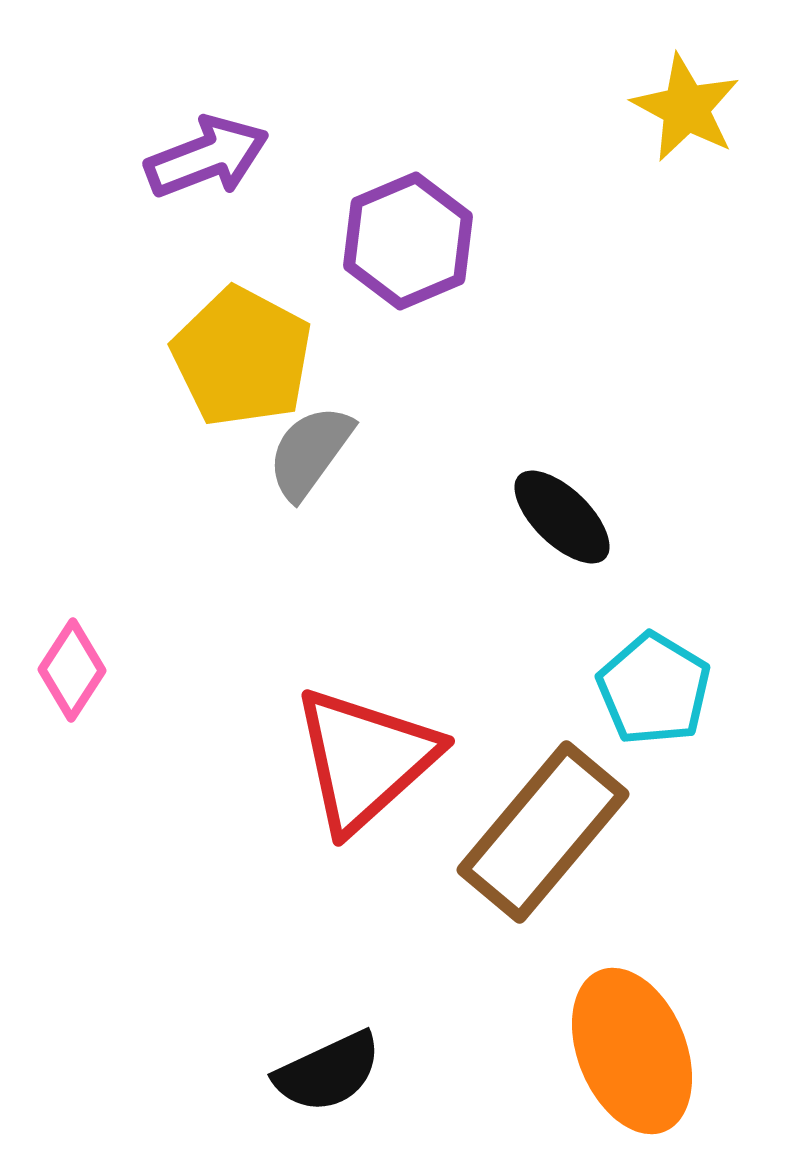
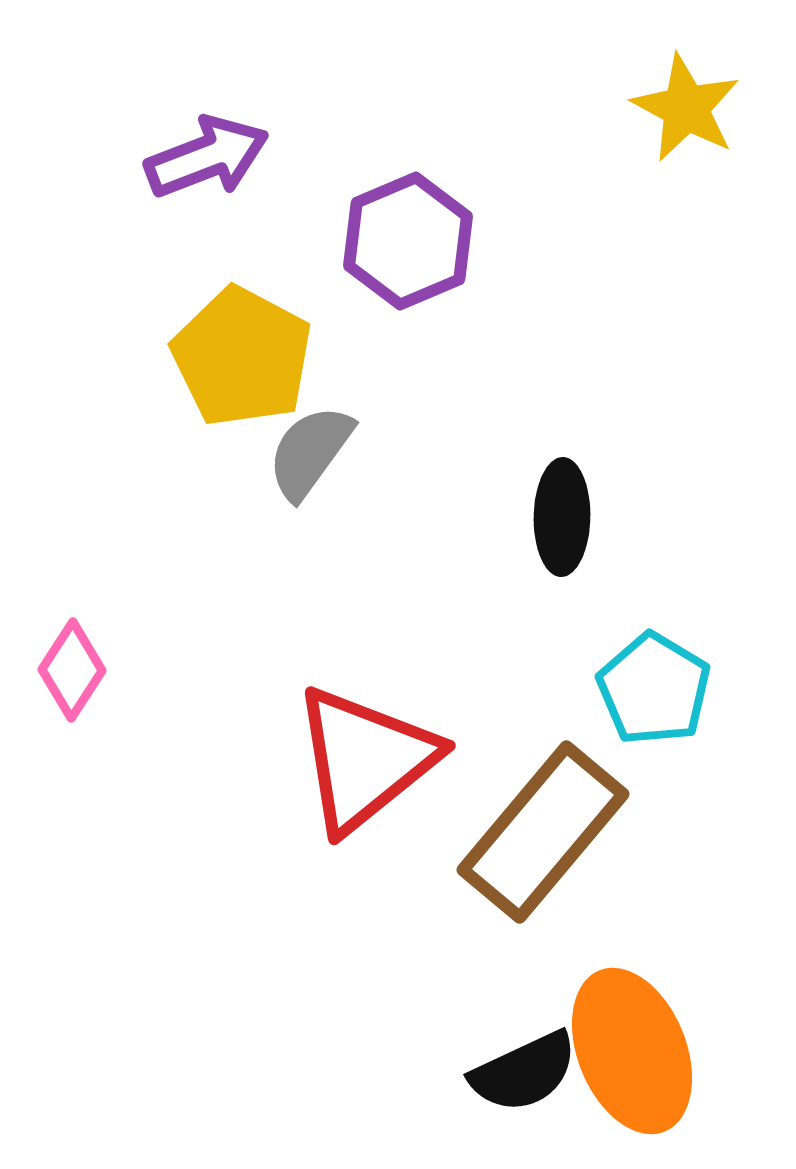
black ellipse: rotated 47 degrees clockwise
red triangle: rotated 3 degrees clockwise
black semicircle: moved 196 px right
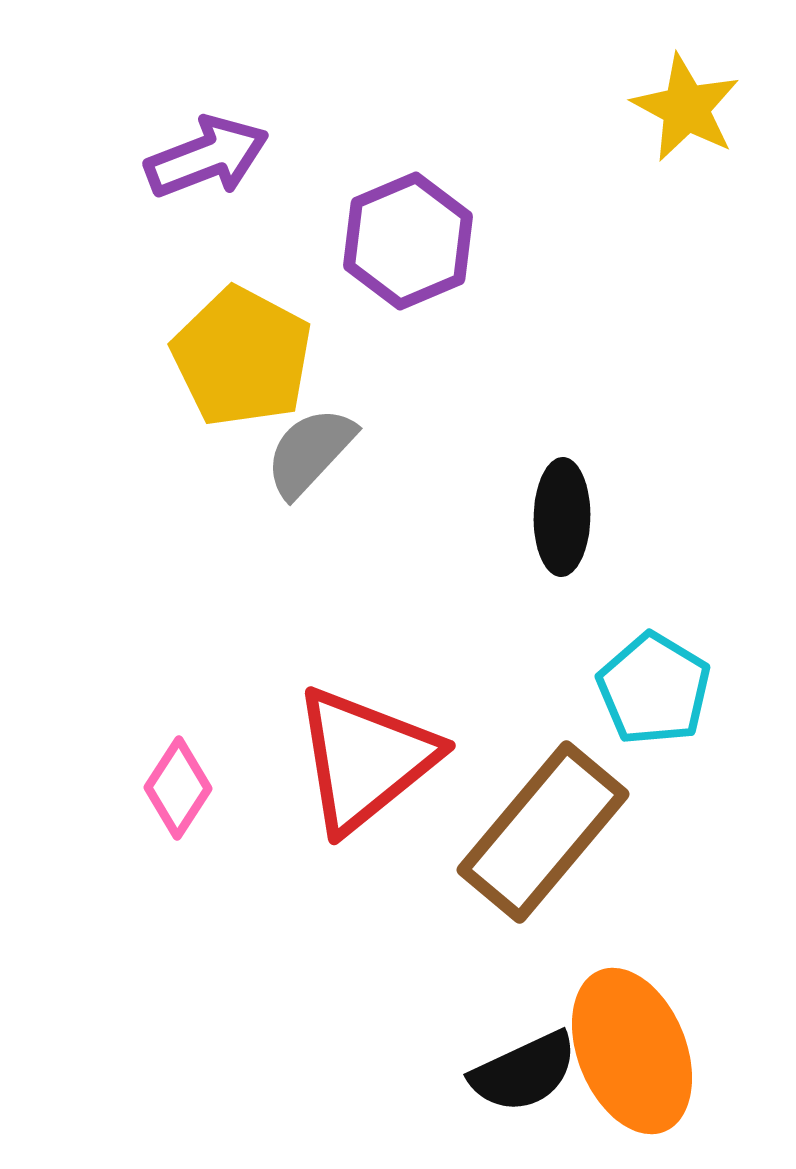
gray semicircle: rotated 7 degrees clockwise
pink diamond: moved 106 px right, 118 px down
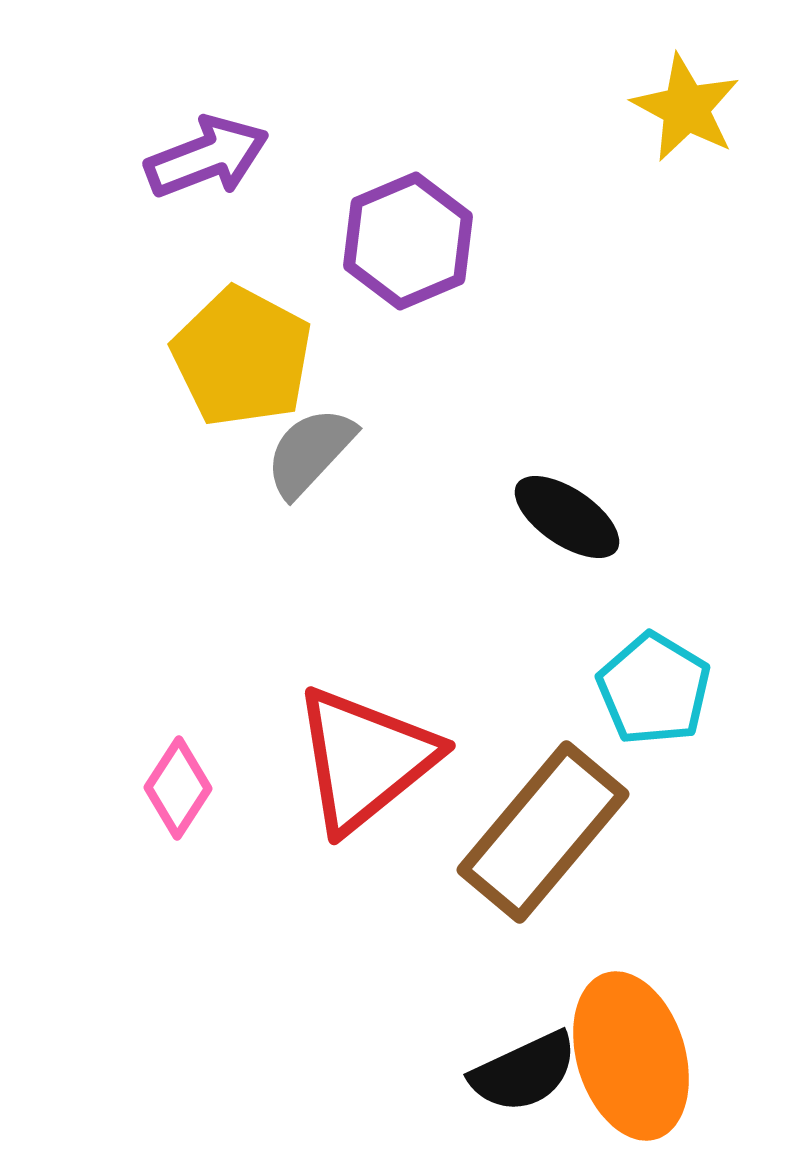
black ellipse: moved 5 px right; rotated 57 degrees counterclockwise
orange ellipse: moved 1 px left, 5 px down; rotated 5 degrees clockwise
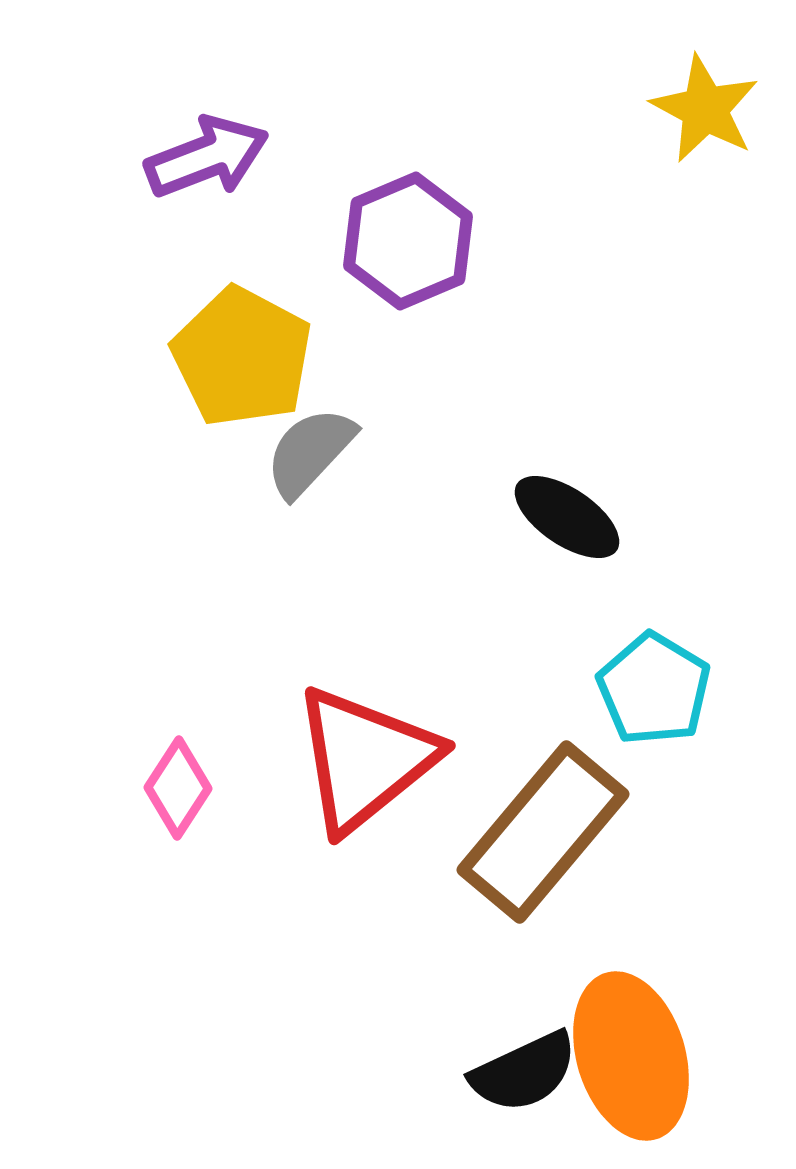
yellow star: moved 19 px right, 1 px down
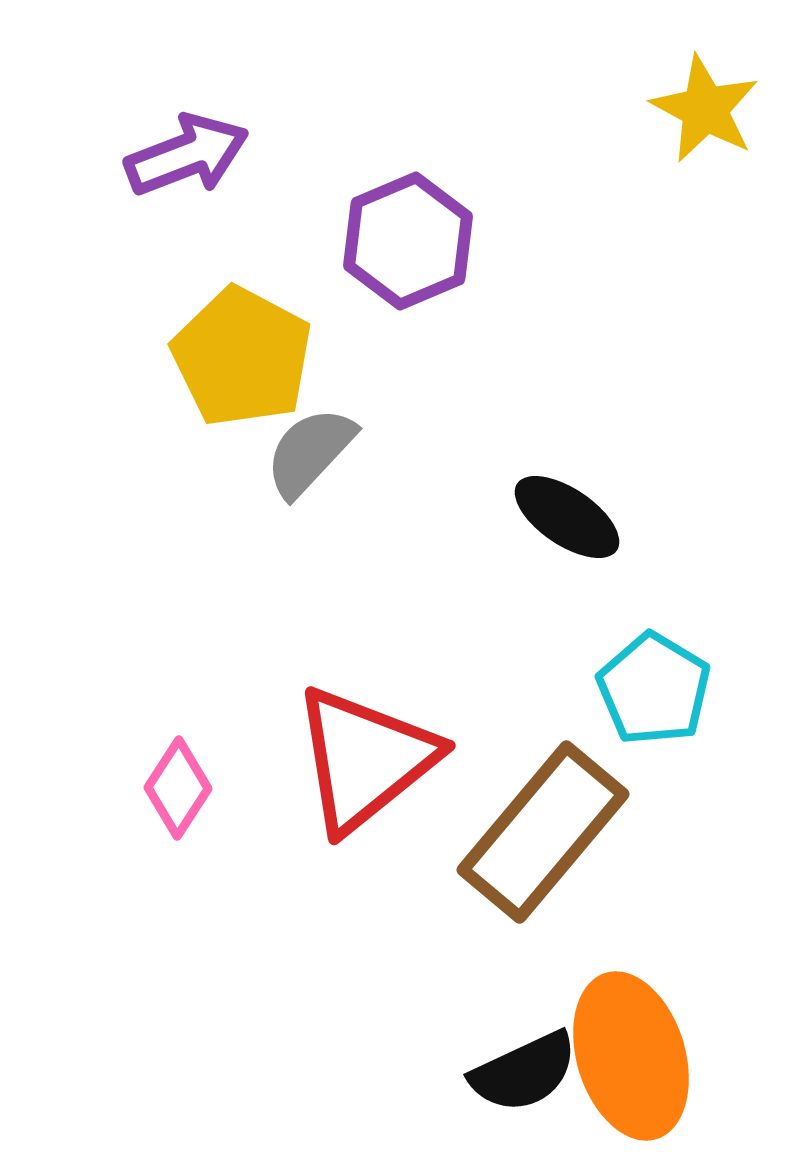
purple arrow: moved 20 px left, 2 px up
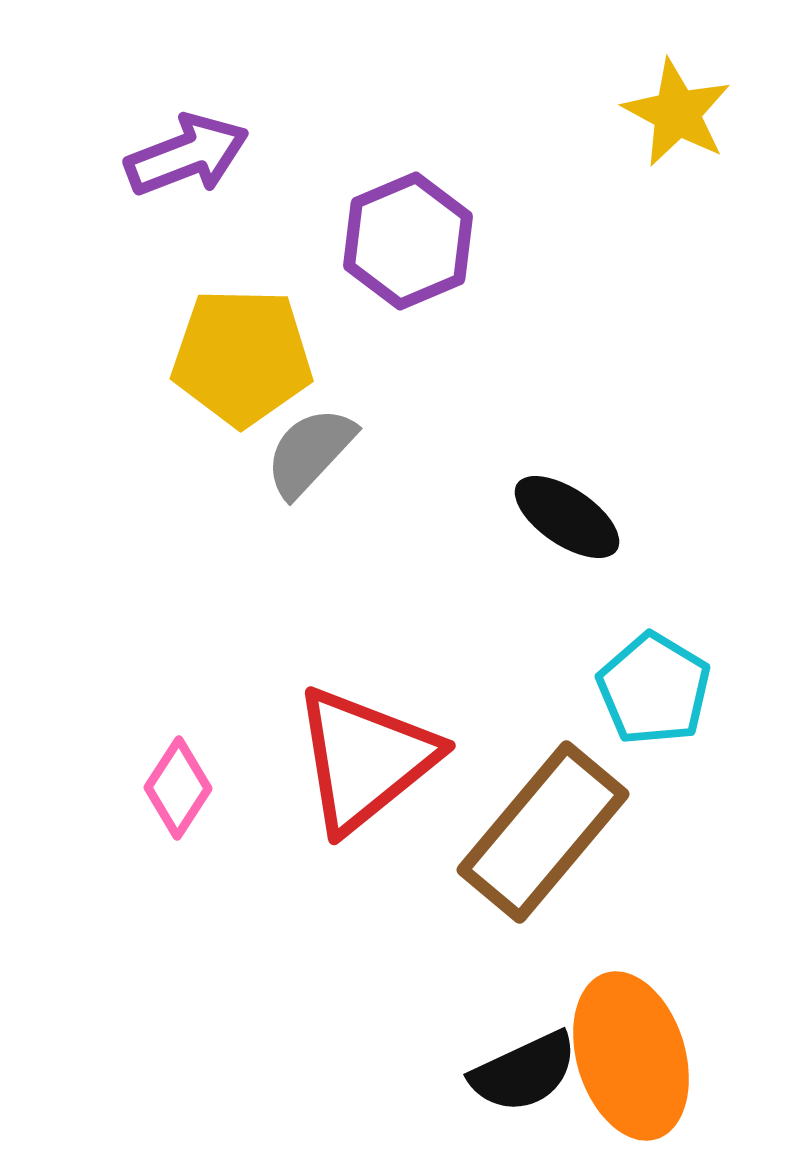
yellow star: moved 28 px left, 4 px down
yellow pentagon: rotated 27 degrees counterclockwise
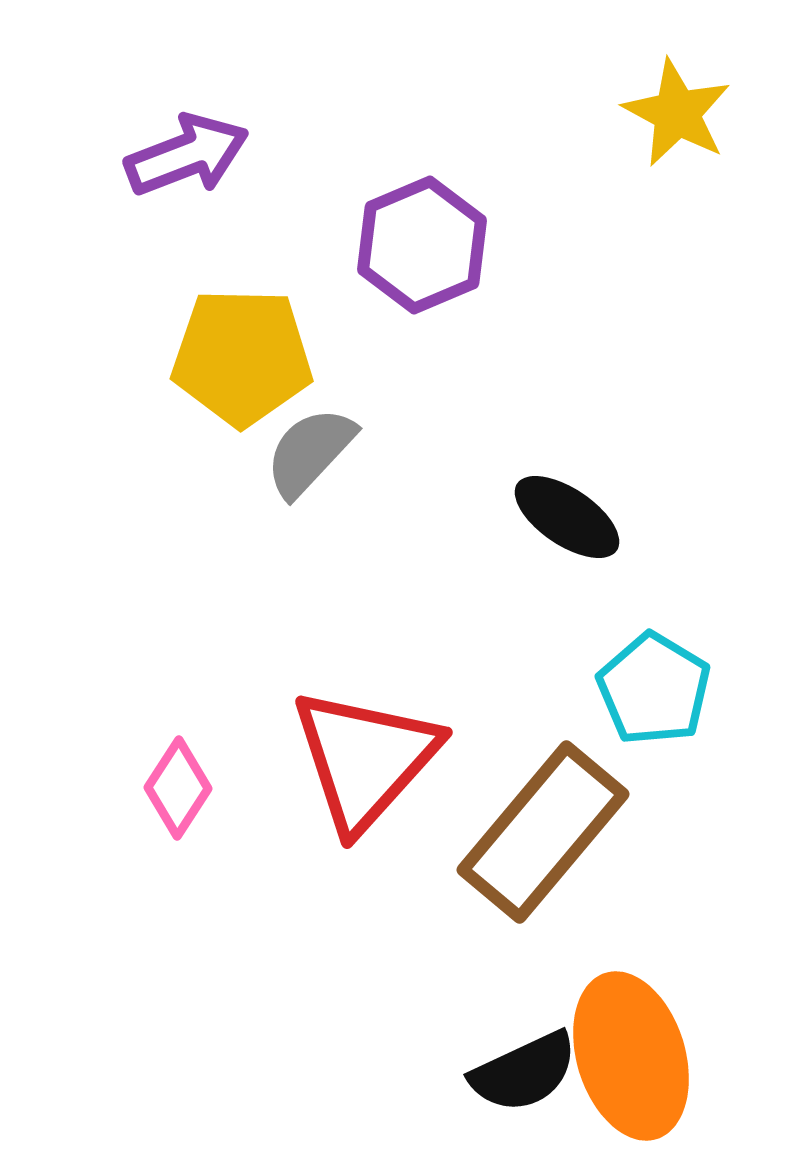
purple hexagon: moved 14 px right, 4 px down
red triangle: rotated 9 degrees counterclockwise
